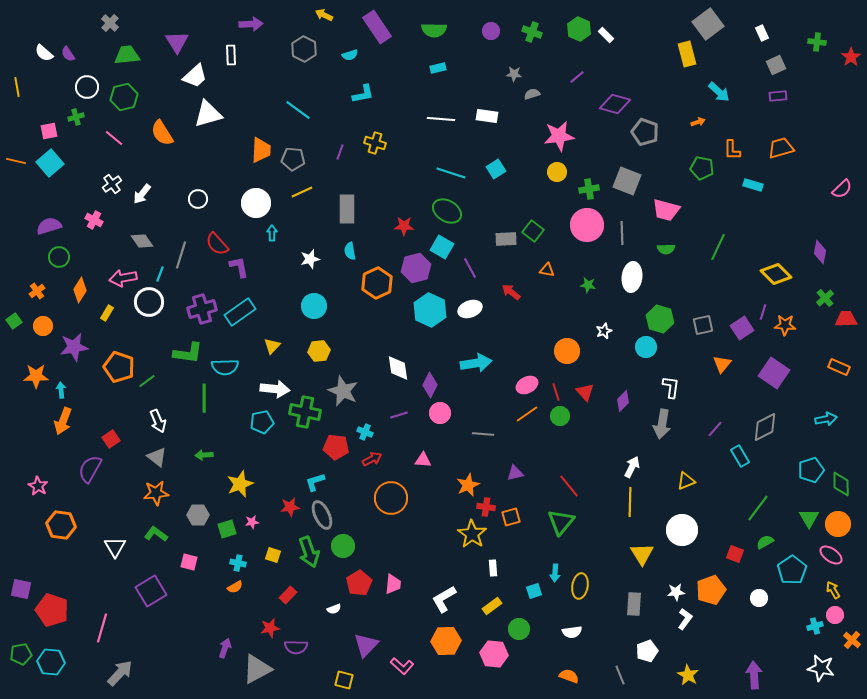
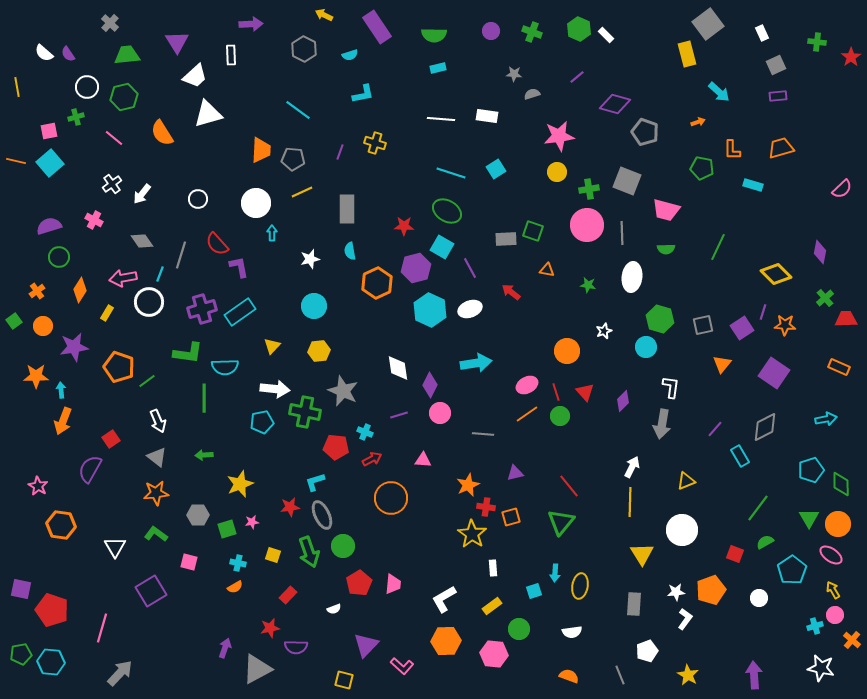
green semicircle at (434, 30): moved 5 px down
green square at (533, 231): rotated 20 degrees counterclockwise
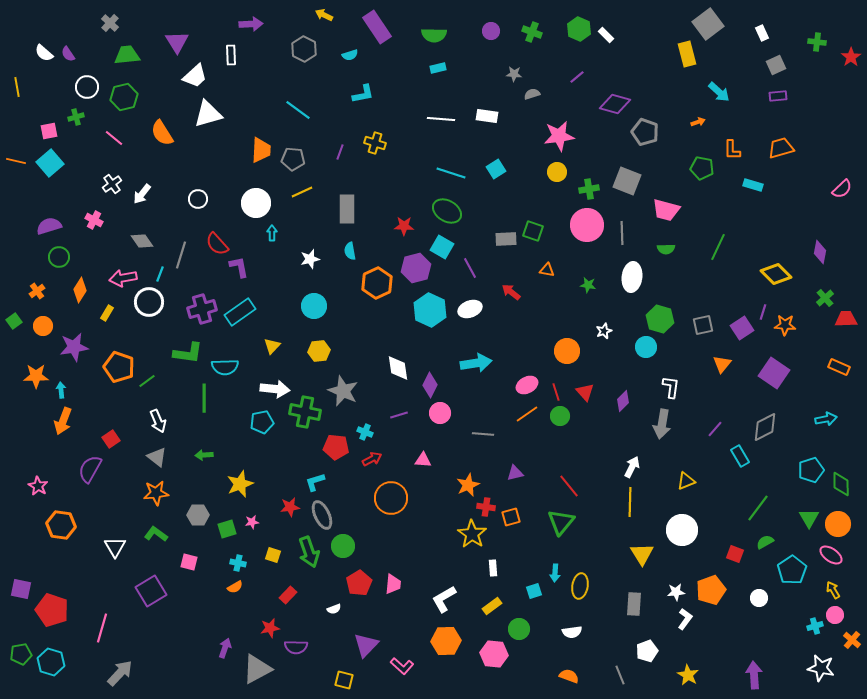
cyan hexagon at (51, 662): rotated 12 degrees clockwise
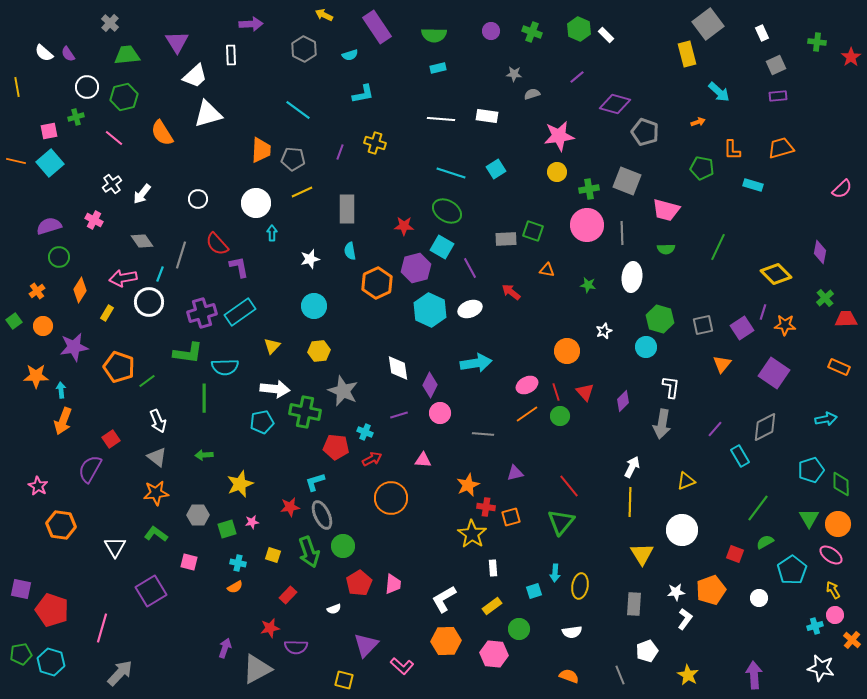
purple cross at (202, 309): moved 4 px down
